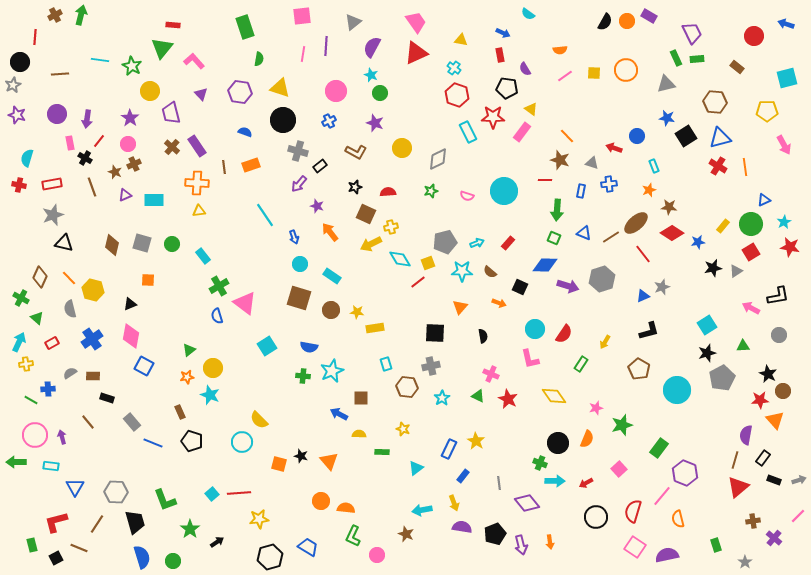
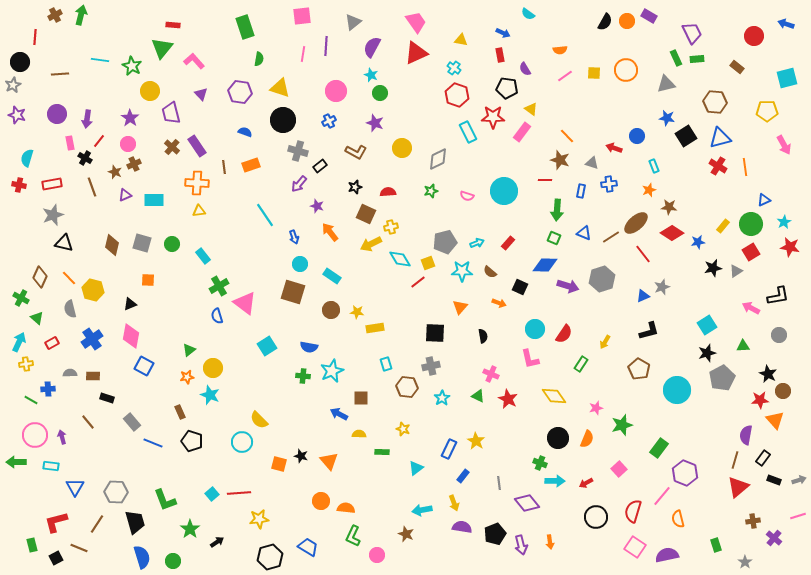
brown square at (299, 298): moved 6 px left, 6 px up
gray semicircle at (70, 373): rotated 32 degrees clockwise
black circle at (558, 443): moved 5 px up
pink line at (798, 516): rotated 28 degrees clockwise
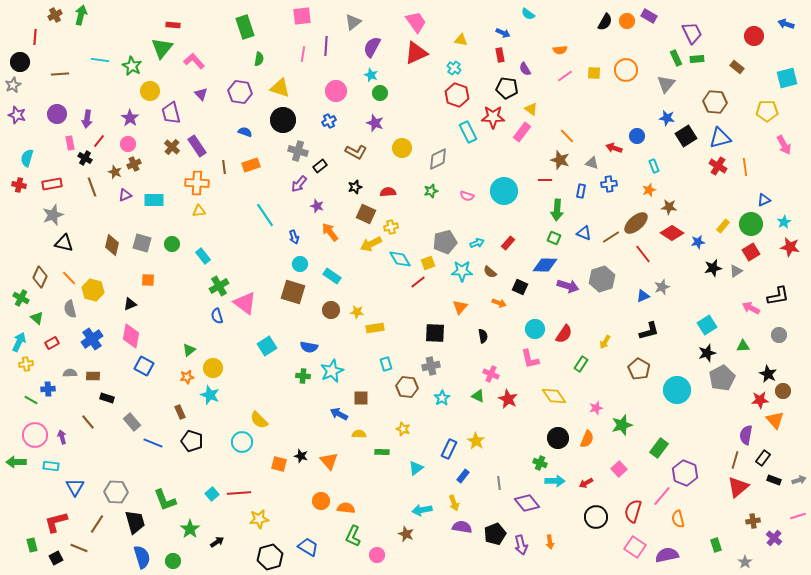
gray triangle at (666, 84): rotated 36 degrees counterclockwise
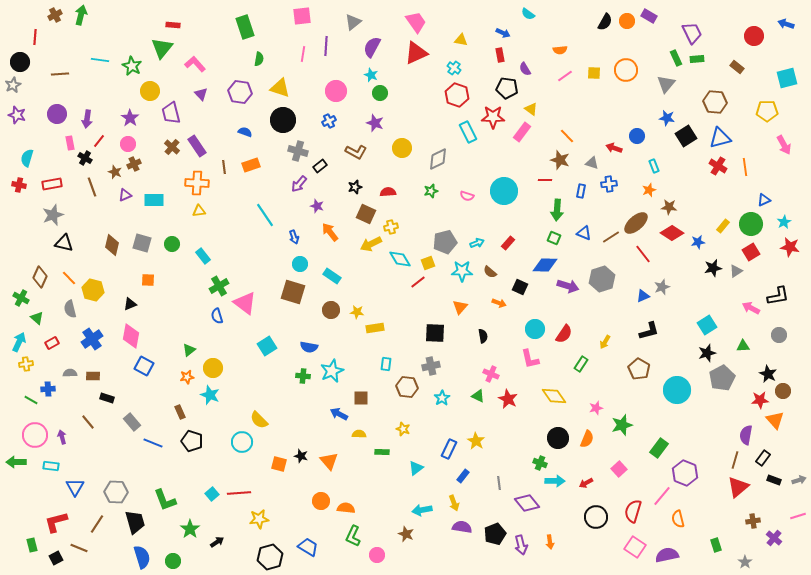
pink L-shape at (194, 61): moved 1 px right, 3 px down
cyan rectangle at (386, 364): rotated 24 degrees clockwise
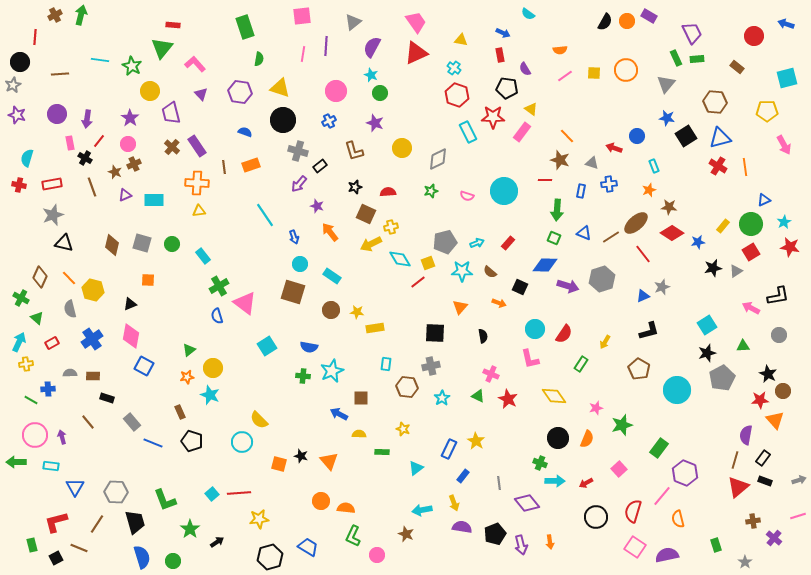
brown L-shape at (356, 152): moved 2 px left, 1 px up; rotated 45 degrees clockwise
black rectangle at (774, 480): moved 9 px left, 1 px down
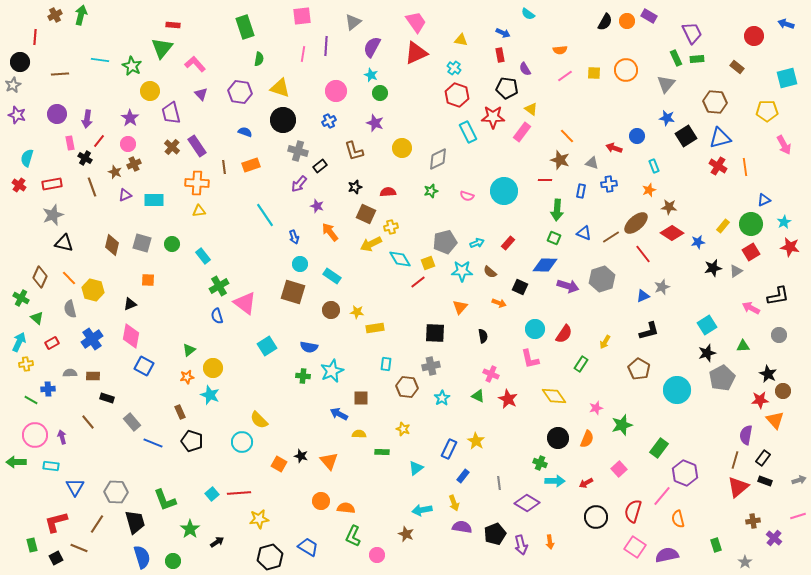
red cross at (19, 185): rotated 24 degrees clockwise
orange square at (279, 464): rotated 14 degrees clockwise
purple diamond at (527, 503): rotated 20 degrees counterclockwise
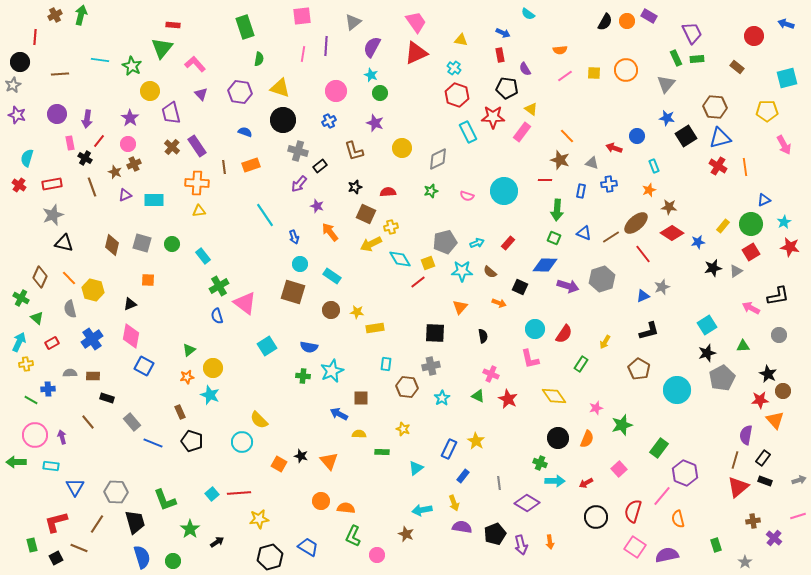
brown hexagon at (715, 102): moved 5 px down
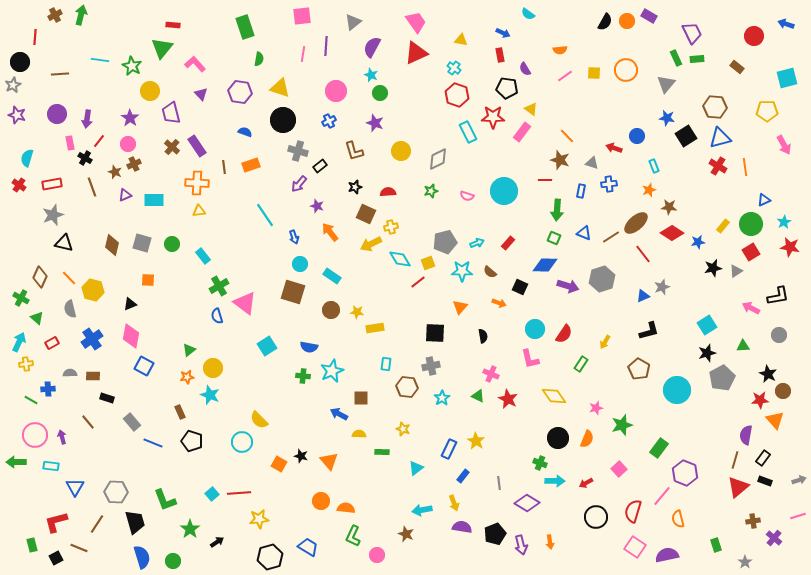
yellow circle at (402, 148): moved 1 px left, 3 px down
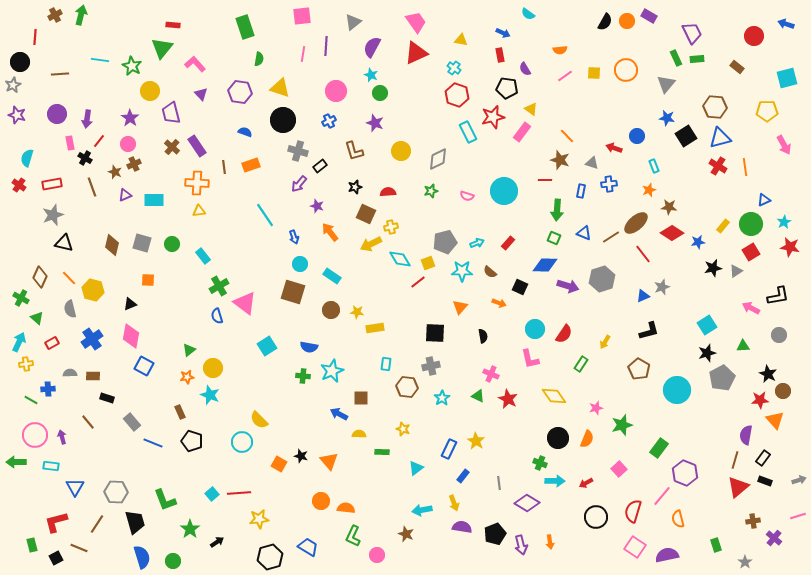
red star at (493, 117): rotated 15 degrees counterclockwise
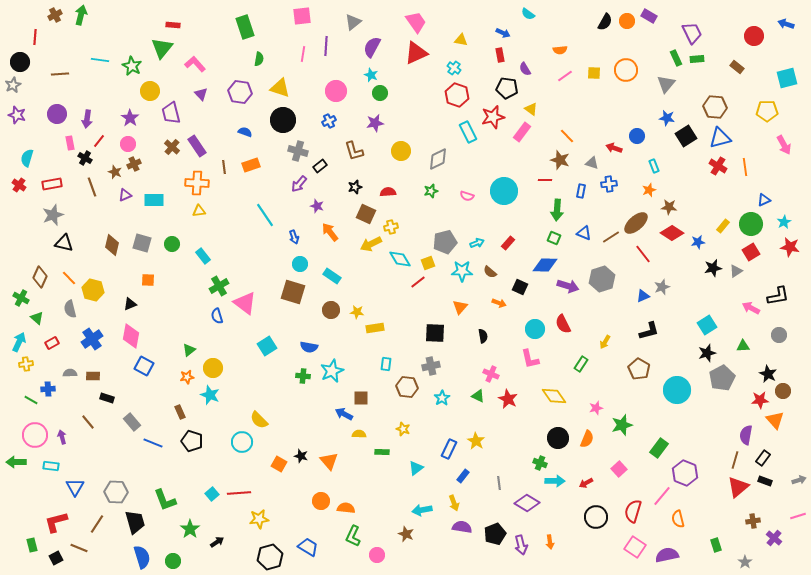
purple star at (375, 123): rotated 30 degrees counterclockwise
red semicircle at (564, 334): moved 1 px left, 10 px up; rotated 120 degrees clockwise
blue arrow at (339, 414): moved 5 px right
